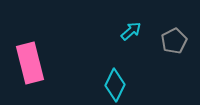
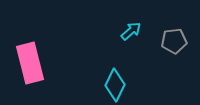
gray pentagon: rotated 20 degrees clockwise
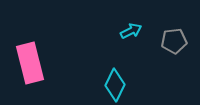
cyan arrow: rotated 15 degrees clockwise
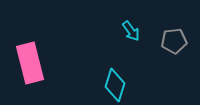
cyan arrow: rotated 80 degrees clockwise
cyan diamond: rotated 8 degrees counterclockwise
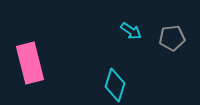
cyan arrow: rotated 20 degrees counterclockwise
gray pentagon: moved 2 px left, 3 px up
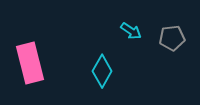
cyan diamond: moved 13 px left, 14 px up; rotated 12 degrees clockwise
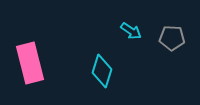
gray pentagon: rotated 10 degrees clockwise
cyan diamond: rotated 12 degrees counterclockwise
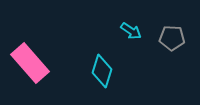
pink rectangle: rotated 27 degrees counterclockwise
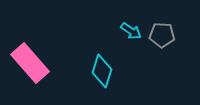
gray pentagon: moved 10 px left, 3 px up
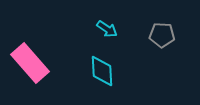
cyan arrow: moved 24 px left, 2 px up
cyan diamond: rotated 20 degrees counterclockwise
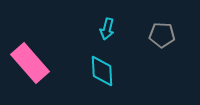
cyan arrow: rotated 70 degrees clockwise
